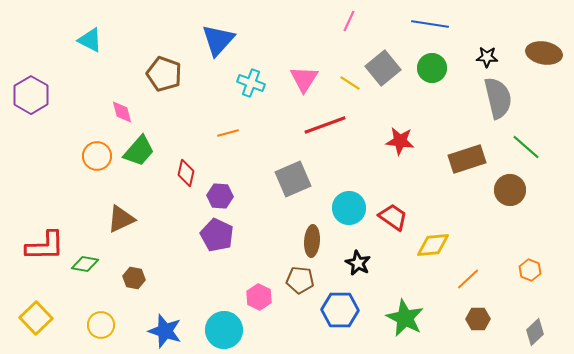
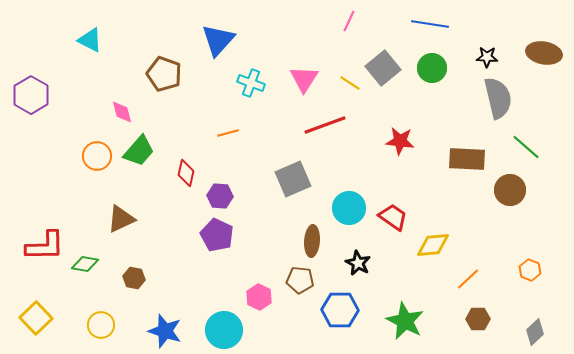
brown rectangle at (467, 159): rotated 21 degrees clockwise
green star at (405, 318): moved 3 px down
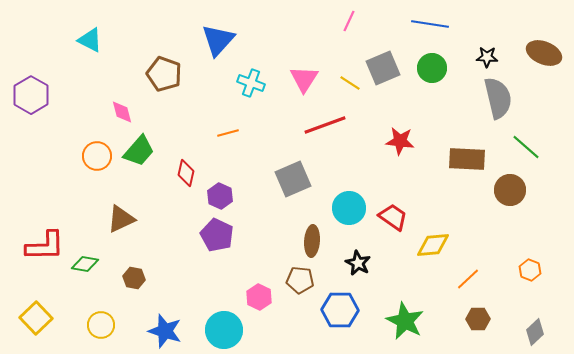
brown ellipse at (544, 53): rotated 12 degrees clockwise
gray square at (383, 68): rotated 16 degrees clockwise
purple hexagon at (220, 196): rotated 20 degrees clockwise
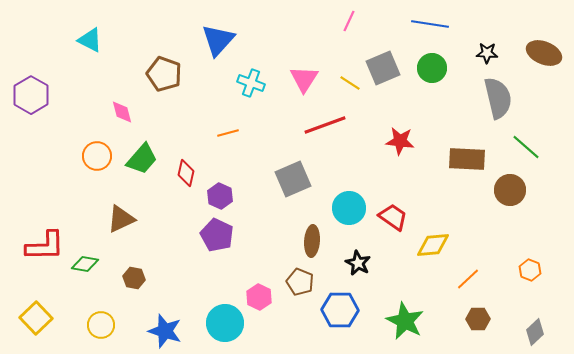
black star at (487, 57): moved 4 px up
green trapezoid at (139, 151): moved 3 px right, 8 px down
brown pentagon at (300, 280): moved 2 px down; rotated 16 degrees clockwise
cyan circle at (224, 330): moved 1 px right, 7 px up
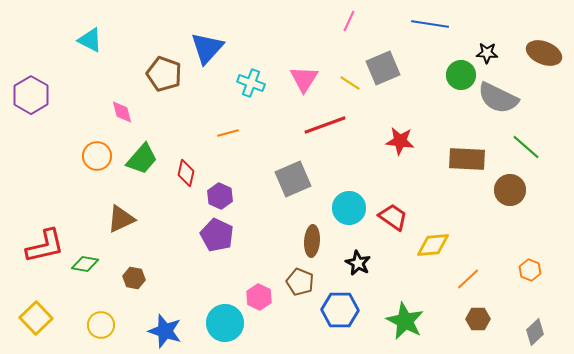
blue triangle at (218, 40): moved 11 px left, 8 px down
green circle at (432, 68): moved 29 px right, 7 px down
gray semicircle at (498, 98): rotated 129 degrees clockwise
red L-shape at (45, 246): rotated 12 degrees counterclockwise
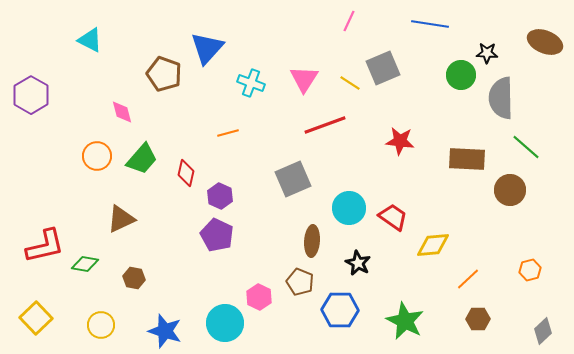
brown ellipse at (544, 53): moved 1 px right, 11 px up
gray semicircle at (498, 98): moved 3 px right; rotated 63 degrees clockwise
orange hexagon at (530, 270): rotated 25 degrees clockwise
gray diamond at (535, 332): moved 8 px right, 1 px up
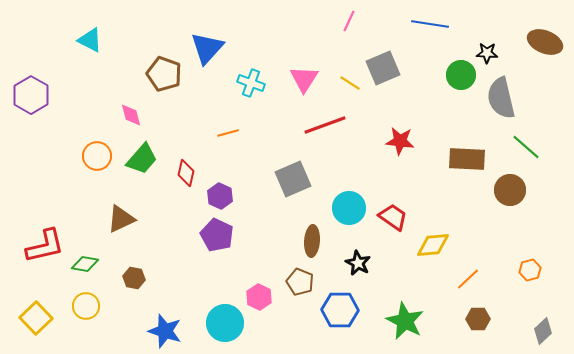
gray semicircle at (501, 98): rotated 12 degrees counterclockwise
pink diamond at (122, 112): moved 9 px right, 3 px down
yellow circle at (101, 325): moved 15 px left, 19 px up
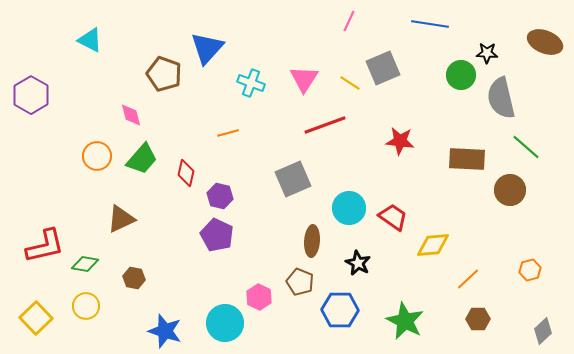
purple hexagon at (220, 196): rotated 10 degrees counterclockwise
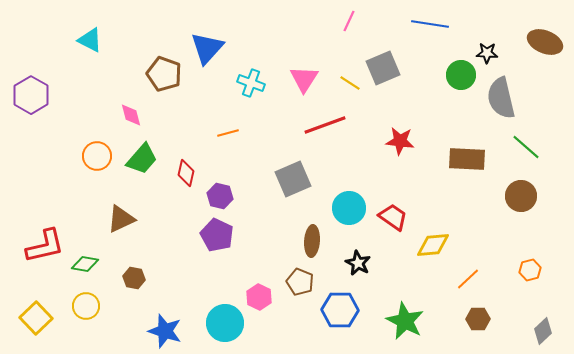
brown circle at (510, 190): moved 11 px right, 6 px down
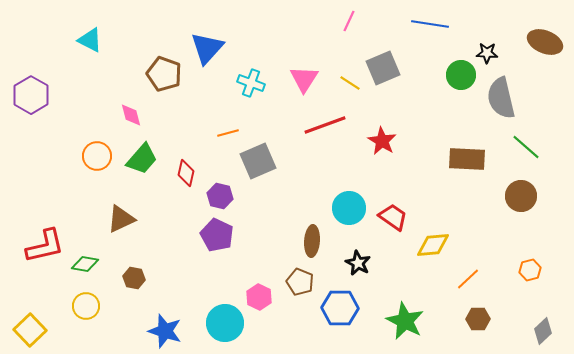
red star at (400, 141): moved 18 px left; rotated 24 degrees clockwise
gray square at (293, 179): moved 35 px left, 18 px up
blue hexagon at (340, 310): moved 2 px up
yellow square at (36, 318): moved 6 px left, 12 px down
